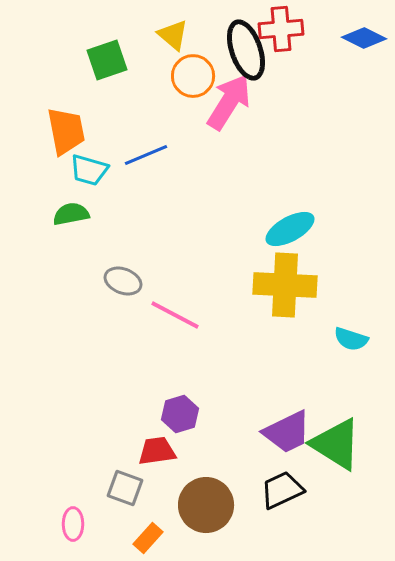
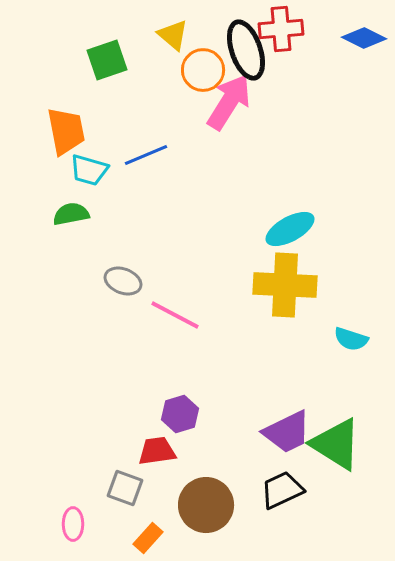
orange circle: moved 10 px right, 6 px up
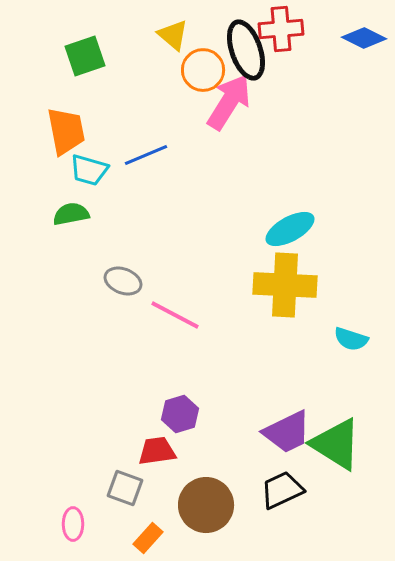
green square: moved 22 px left, 4 px up
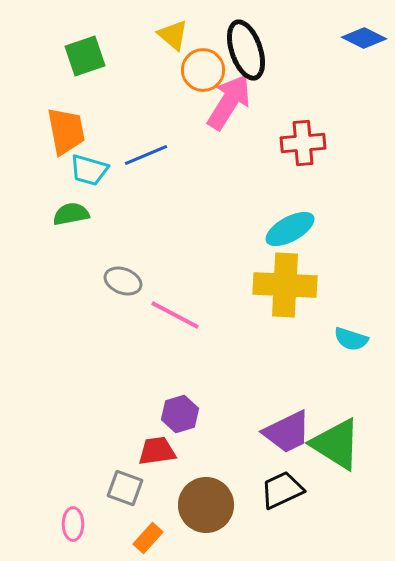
red cross: moved 22 px right, 114 px down
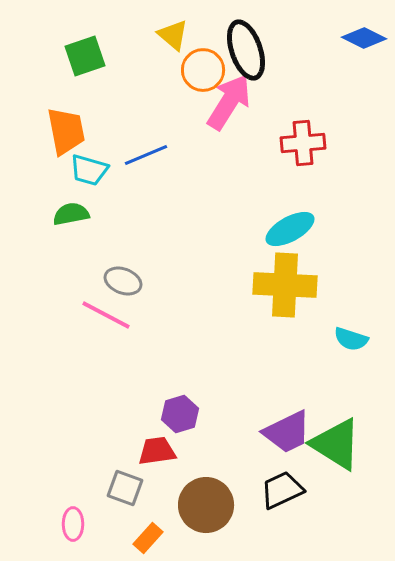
pink line: moved 69 px left
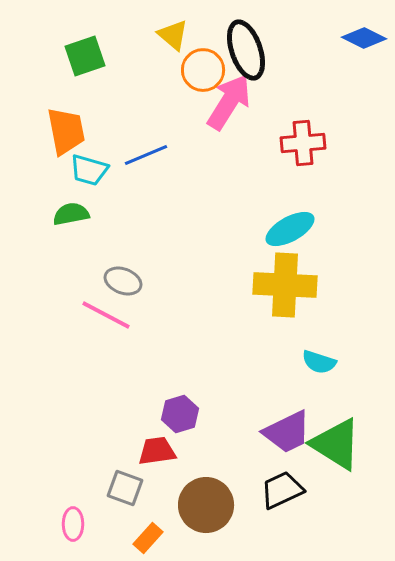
cyan semicircle: moved 32 px left, 23 px down
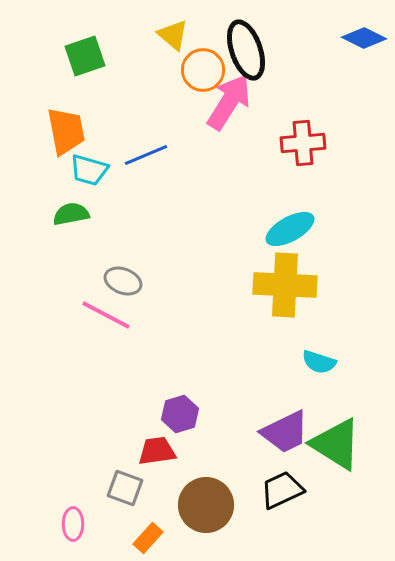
purple trapezoid: moved 2 px left
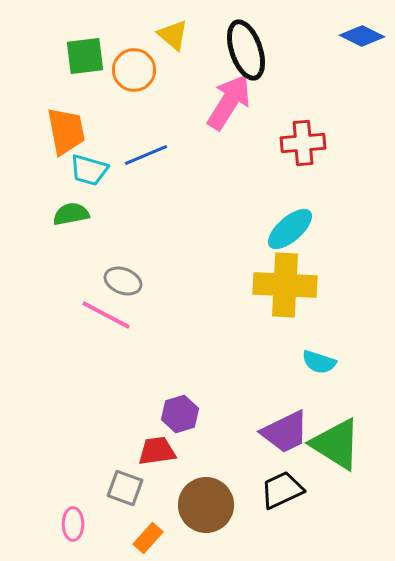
blue diamond: moved 2 px left, 2 px up
green square: rotated 12 degrees clockwise
orange circle: moved 69 px left
cyan ellipse: rotated 12 degrees counterclockwise
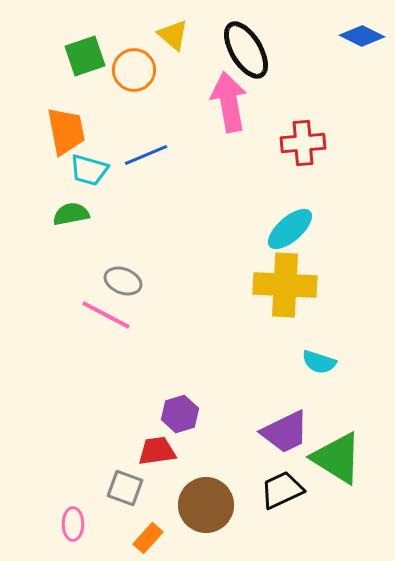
black ellipse: rotated 12 degrees counterclockwise
green square: rotated 12 degrees counterclockwise
pink arrow: rotated 42 degrees counterclockwise
green triangle: moved 1 px right, 14 px down
